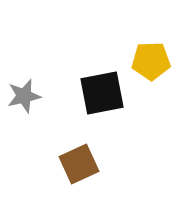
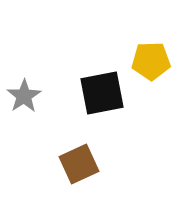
gray star: rotated 20 degrees counterclockwise
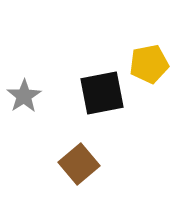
yellow pentagon: moved 2 px left, 3 px down; rotated 9 degrees counterclockwise
brown square: rotated 15 degrees counterclockwise
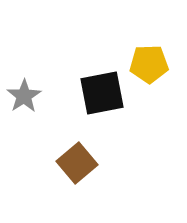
yellow pentagon: rotated 9 degrees clockwise
brown square: moved 2 px left, 1 px up
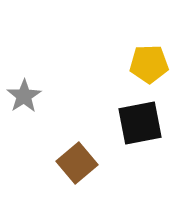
black square: moved 38 px right, 30 px down
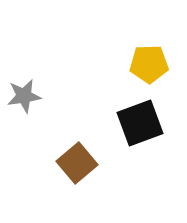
gray star: rotated 24 degrees clockwise
black square: rotated 9 degrees counterclockwise
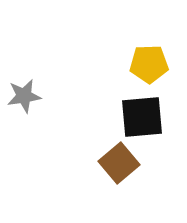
black square: moved 2 px right, 6 px up; rotated 15 degrees clockwise
brown square: moved 42 px right
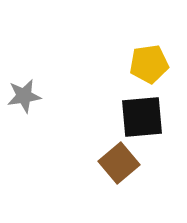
yellow pentagon: rotated 6 degrees counterclockwise
